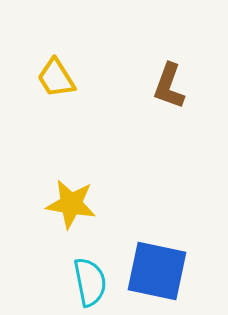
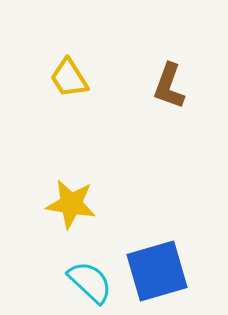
yellow trapezoid: moved 13 px right
blue square: rotated 28 degrees counterclockwise
cyan semicircle: rotated 36 degrees counterclockwise
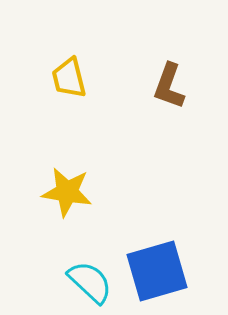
yellow trapezoid: rotated 18 degrees clockwise
yellow star: moved 4 px left, 12 px up
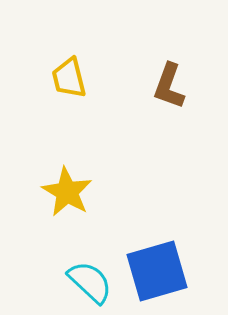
yellow star: rotated 21 degrees clockwise
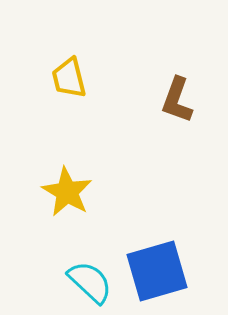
brown L-shape: moved 8 px right, 14 px down
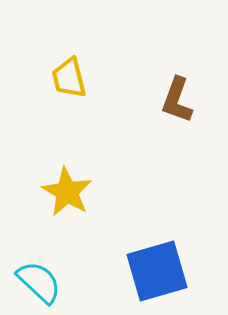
cyan semicircle: moved 51 px left
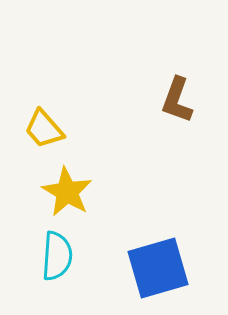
yellow trapezoid: moved 25 px left, 51 px down; rotated 27 degrees counterclockwise
blue square: moved 1 px right, 3 px up
cyan semicircle: moved 18 px right, 26 px up; rotated 51 degrees clockwise
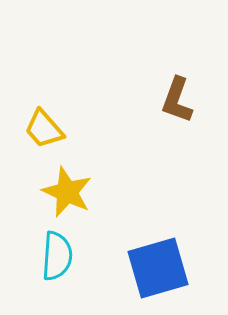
yellow star: rotated 6 degrees counterclockwise
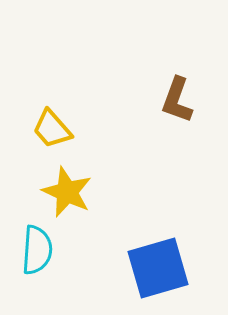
yellow trapezoid: moved 8 px right
cyan semicircle: moved 20 px left, 6 px up
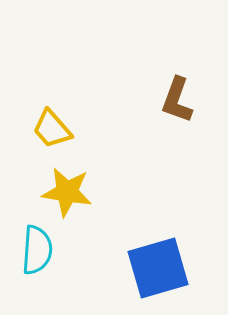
yellow star: rotated 15 degrees counterclockwise
